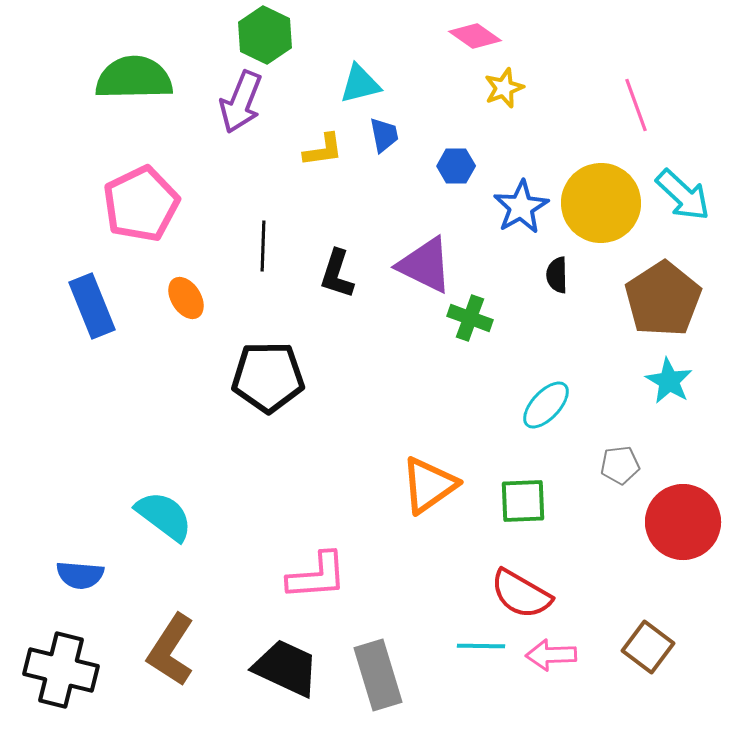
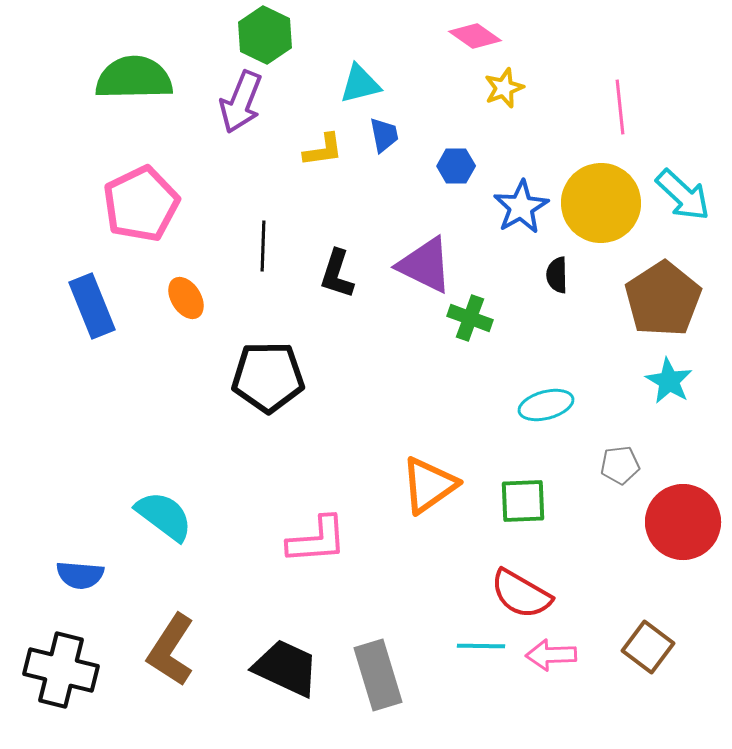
pink line: moved 16 px left, 2 px down; rotated 14 degrees clockwise
cyan ellipse: rotated 32 degrees clockwise
pink L-shape: moved 36 px up
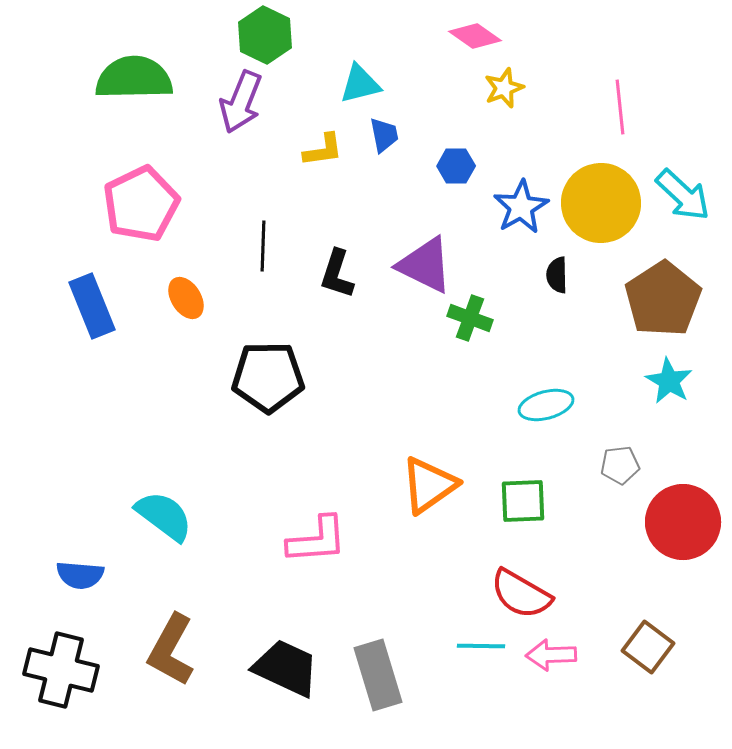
brown L-shape: rotated 4 degrees counterclockwise
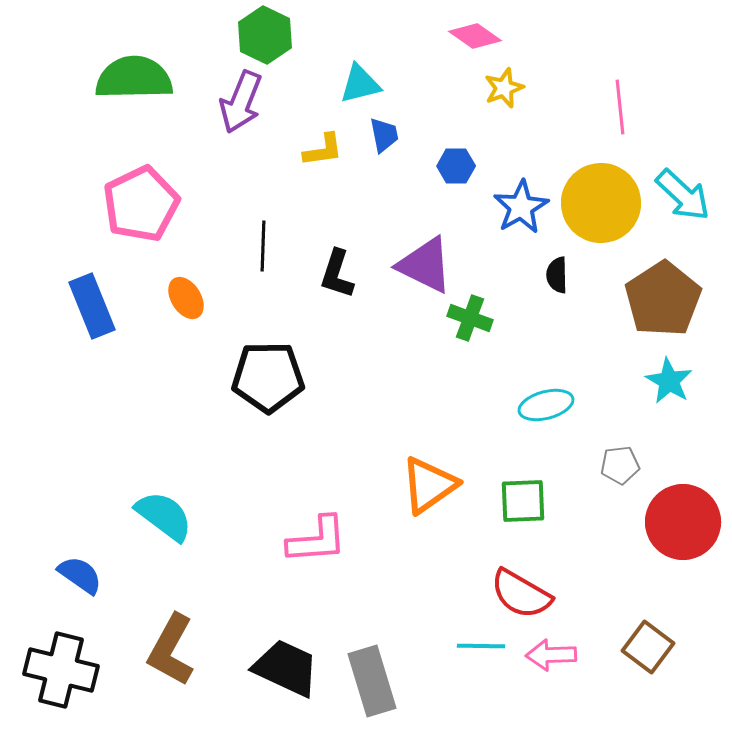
blue semicircle: rotated 150 degrees counterclockwise
gray rectangle: moved 6 px left, 6 px down
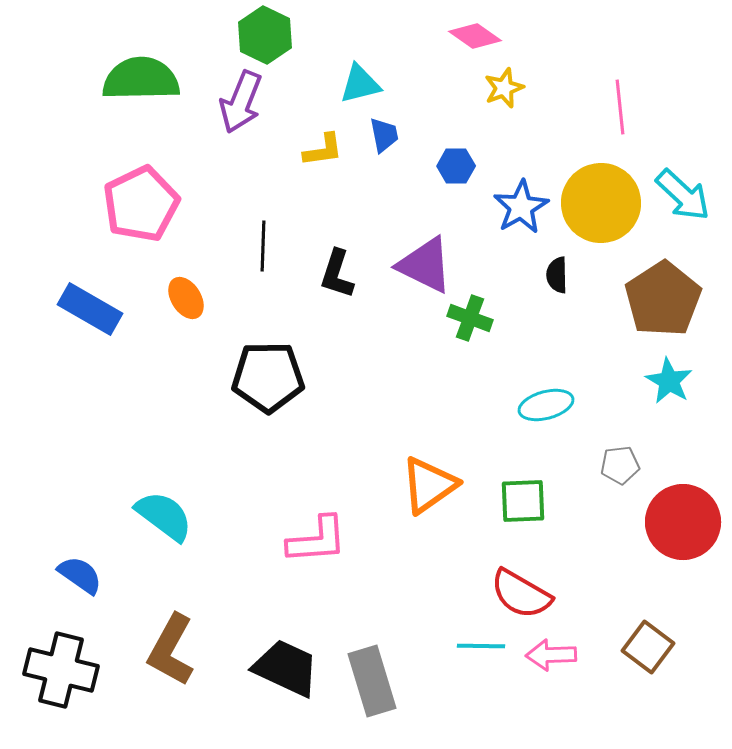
green semicircle: moved 7 px right, 1 px down
blue rectangle: moved 2 px left, 3 px down; rotated 38 degrees counterclockwise
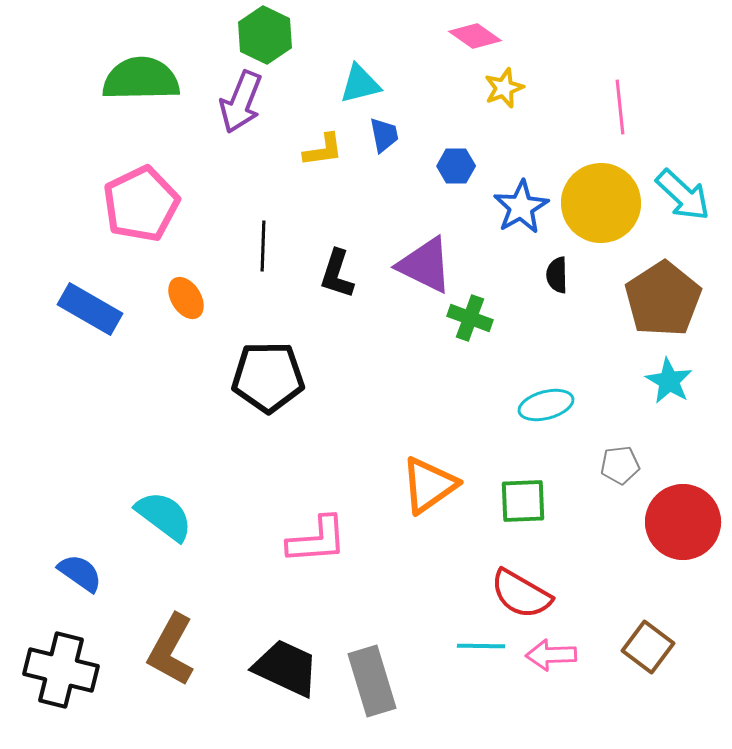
blue semicircle: moved 2 px up
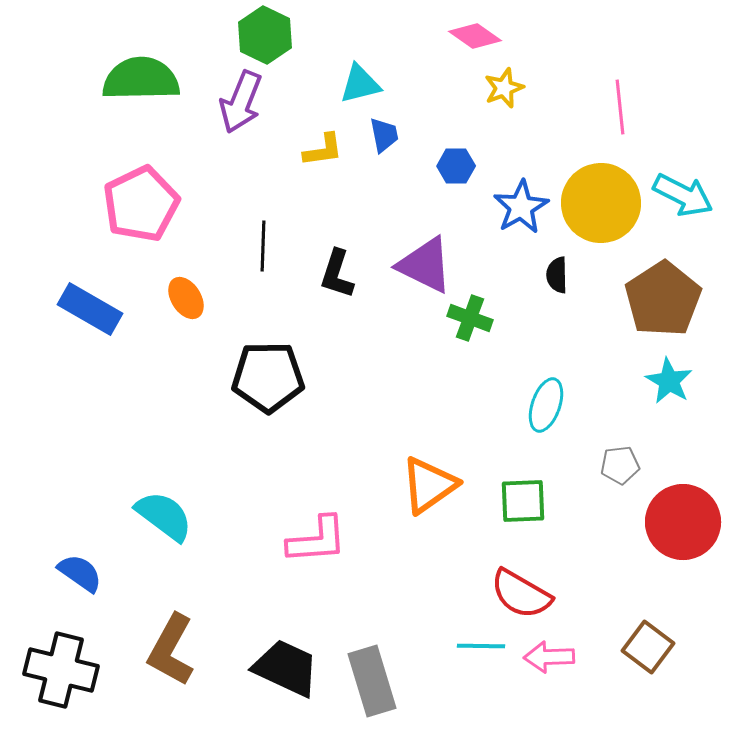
cyan arrow: rotated 16 degrees counterclockwise
cyan ellipse: rotated 56 degrees counterclockwise
pink arrow: moved 2 px left, 2 px down
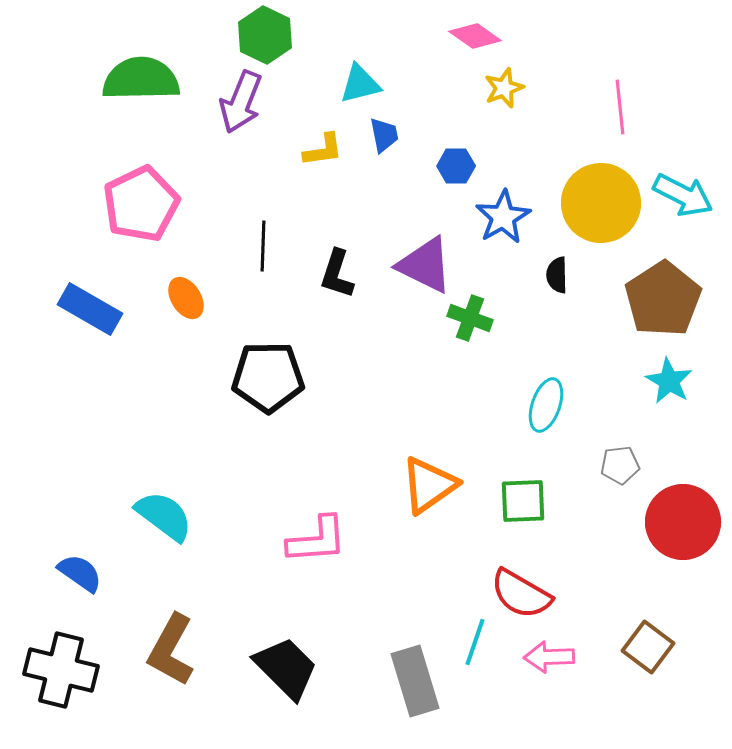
blue star: moved 18 px left, 10 px down
cyan line: moved 6 px left, 4 px up; rotated 72 degrees counterclockwise
black trapezoid: rotated 20 degrees clockwise
gray rectangle: moved 43 px right
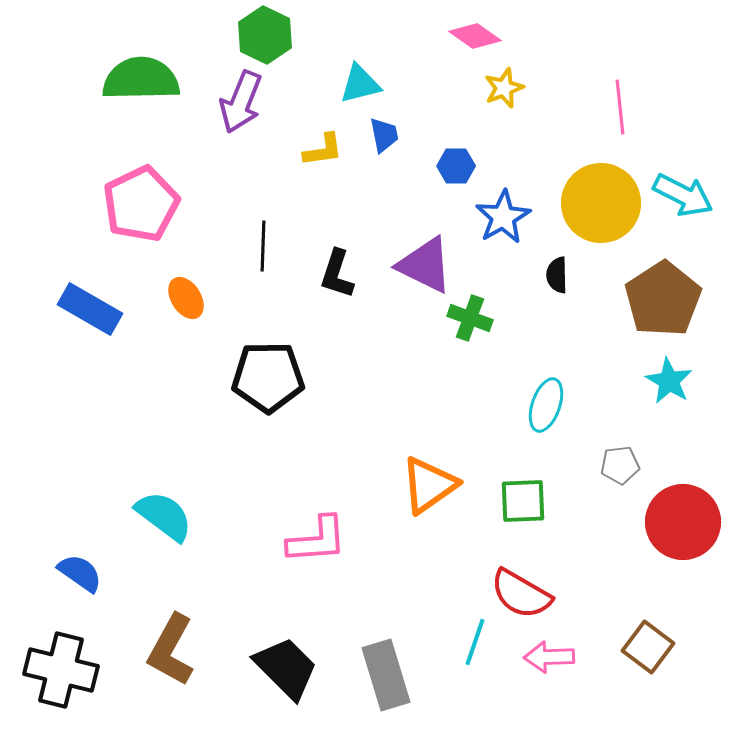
gray rectangle: moved 29 px left, 6 px up
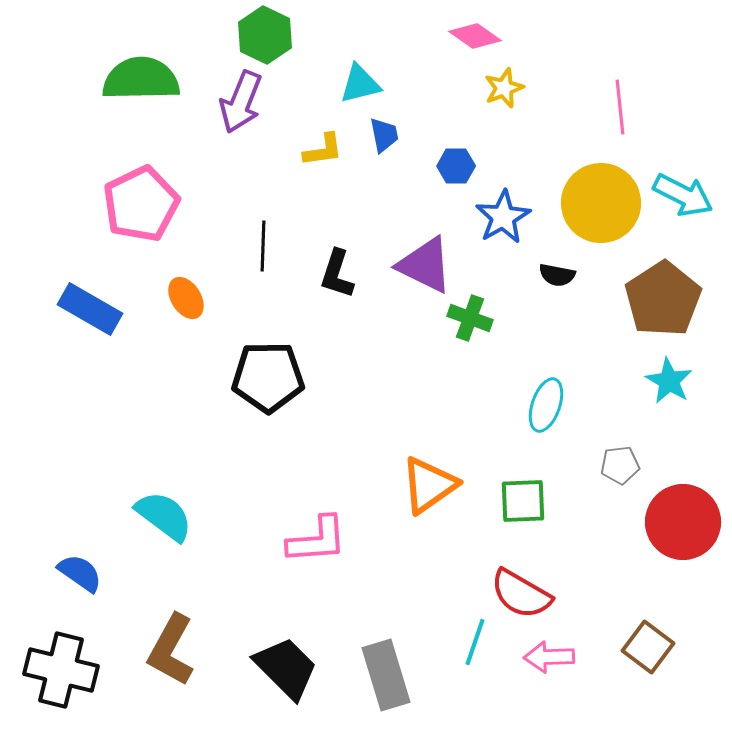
black semicircle: rotated 78 degrees counterclockwise
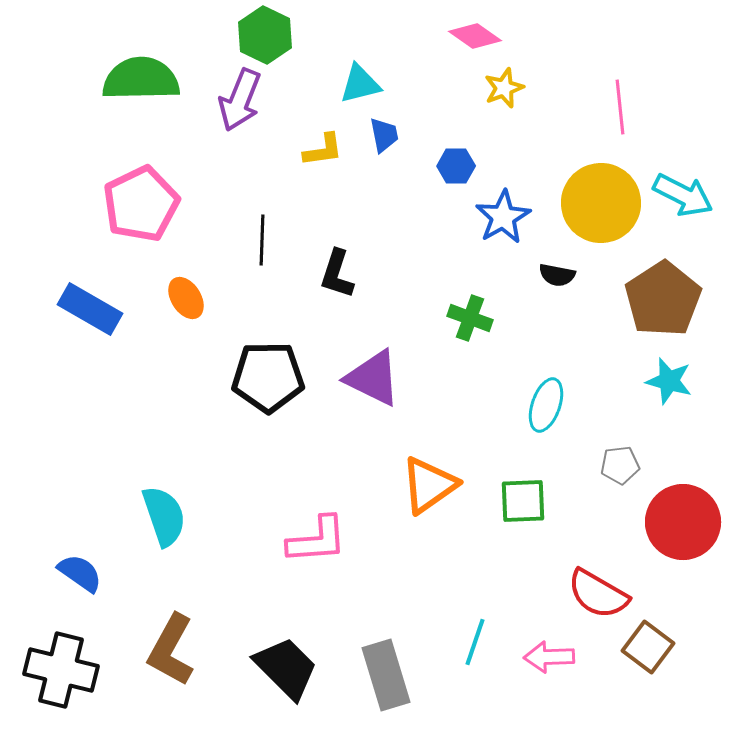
purple arrow: moved 1 px left, 2 px up
black line: moved 1 px left, 6 px up
purple triangle: moved 52 px left, 113 px down
cyan star: rotated 15 degrees counterclockwise
cyan semicircle: rotated 34 degrees clockwise
red semicircle: moved 77 px right
